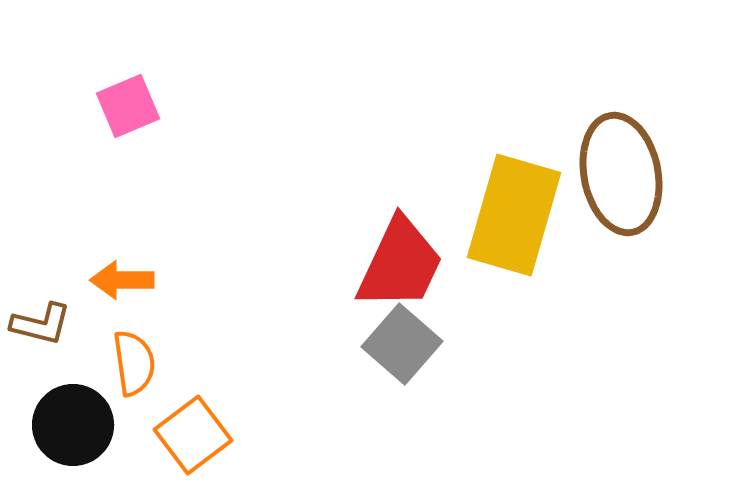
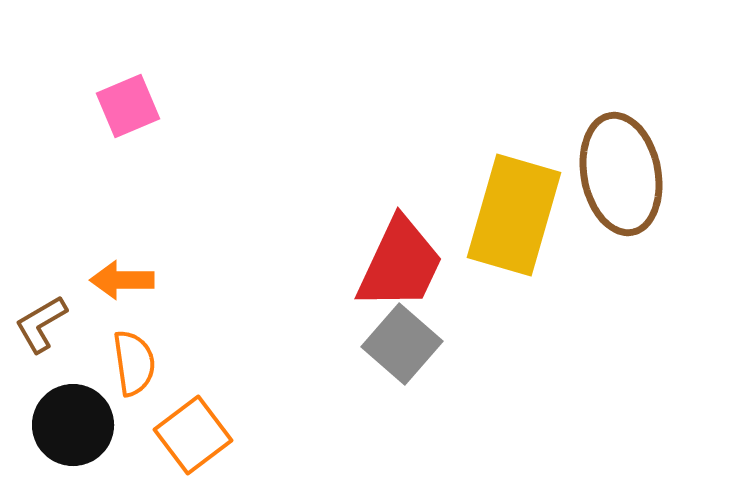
brown L-shape: rotated 136 degrees clockwise
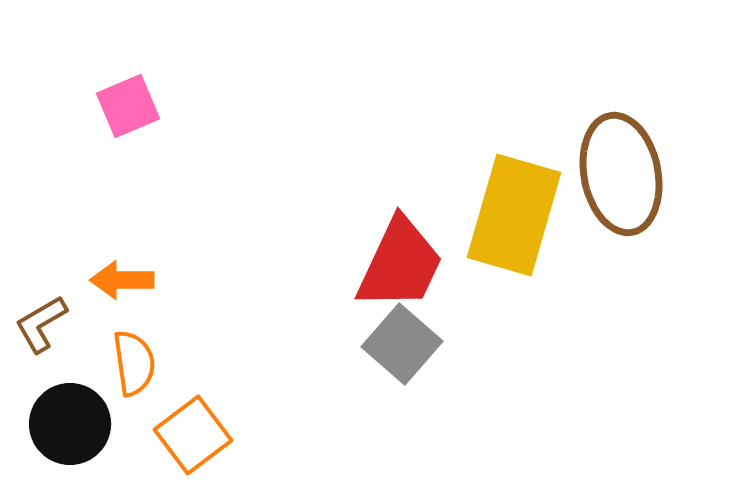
black circle: moved 3 px left, 1 px up
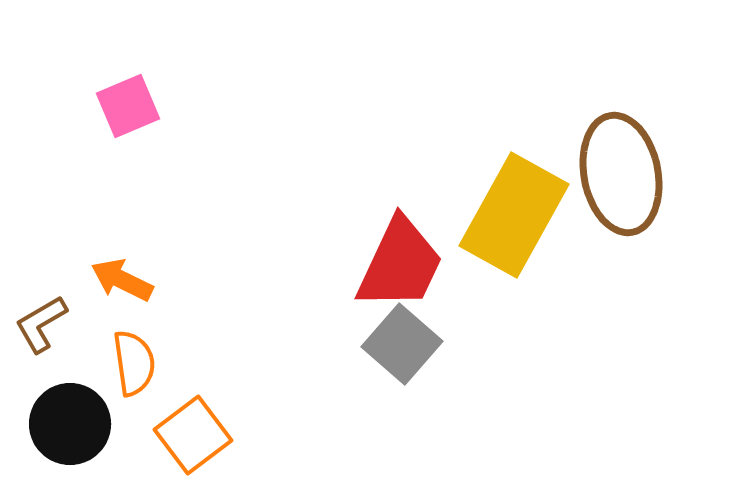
yellow rectangle: rotated 13 degrees clockwise
orange arrow: rotated 26 degrees clockwise
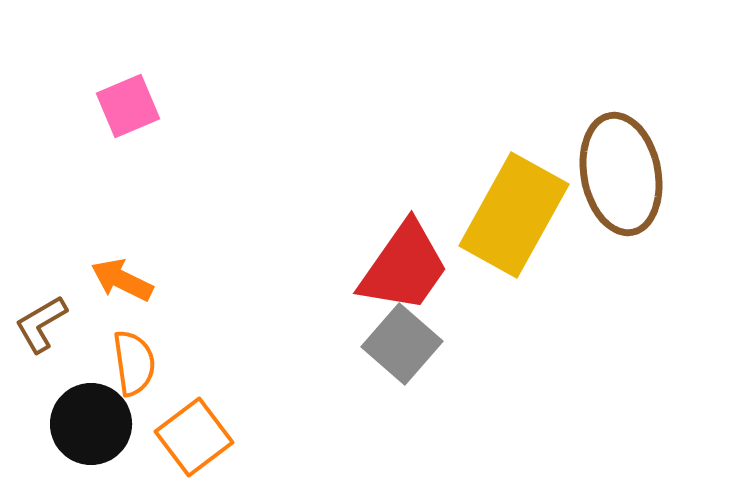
red trapezoid: moved 4 px right, 3 px down; rotated 10 degrees clockwise
black circle: moved 21 px right
orange square: moved 1 px right, 2 px down
